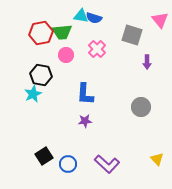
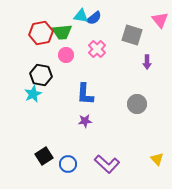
blue semicircle: rotated 56 degrees counterclockwise
gray circle: moved 4 px left, 3 px up
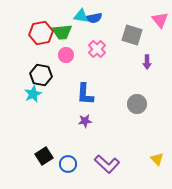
blue semicircle: rotated 28 degrees clockwise
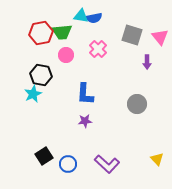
pink triangle: moved 17 px down
pink cross: moved 1 px right
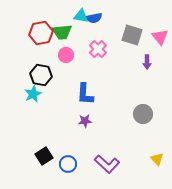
gray circle: moved 6 px right, 10 px down
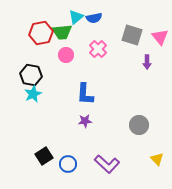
cyan triangle: moved 5 px left, 1 px down; rotated 49 degrees counterclockwise
black hexagon: moved 10 px left
gray circle: moved 4 px left, 11 px down
